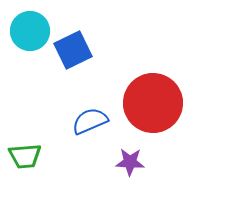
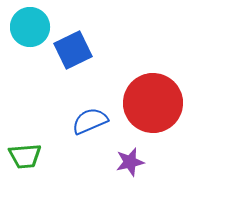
cyan circle: moved 4 px up
purple star: rotated 16 degrees counterclockwise
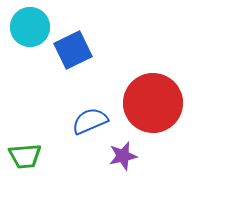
purple star: moved 7 px left, 6 px up
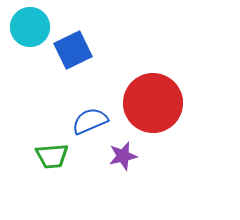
green trapezoid: moved 27 px right
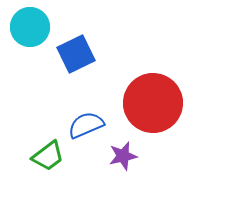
blue square: moved 3 px right, 4 px down
blue semicircle: moved 4 px left, 4 px down
green trapezoid: moved 4 px left; rotated 32 degrees counterclockwise
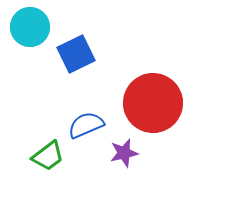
purple star: moved 1 px right, 3 px up
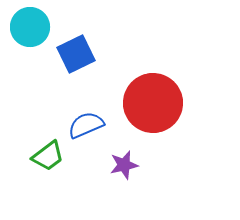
purple star: moved 12 px down
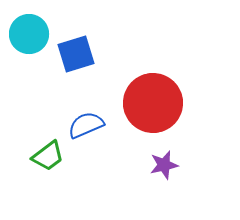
cyan circle: moved 1 px left, 7 px down
blue square: rotated 9 degrees clockwise
purple star: moved 40 px right
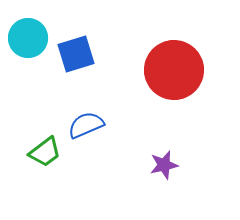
cyan circle: moved 1 px left, 4 px down
red circle: moved 21 px right, 33 px up
green trapezoid: moved 3 px left, 4 px up
